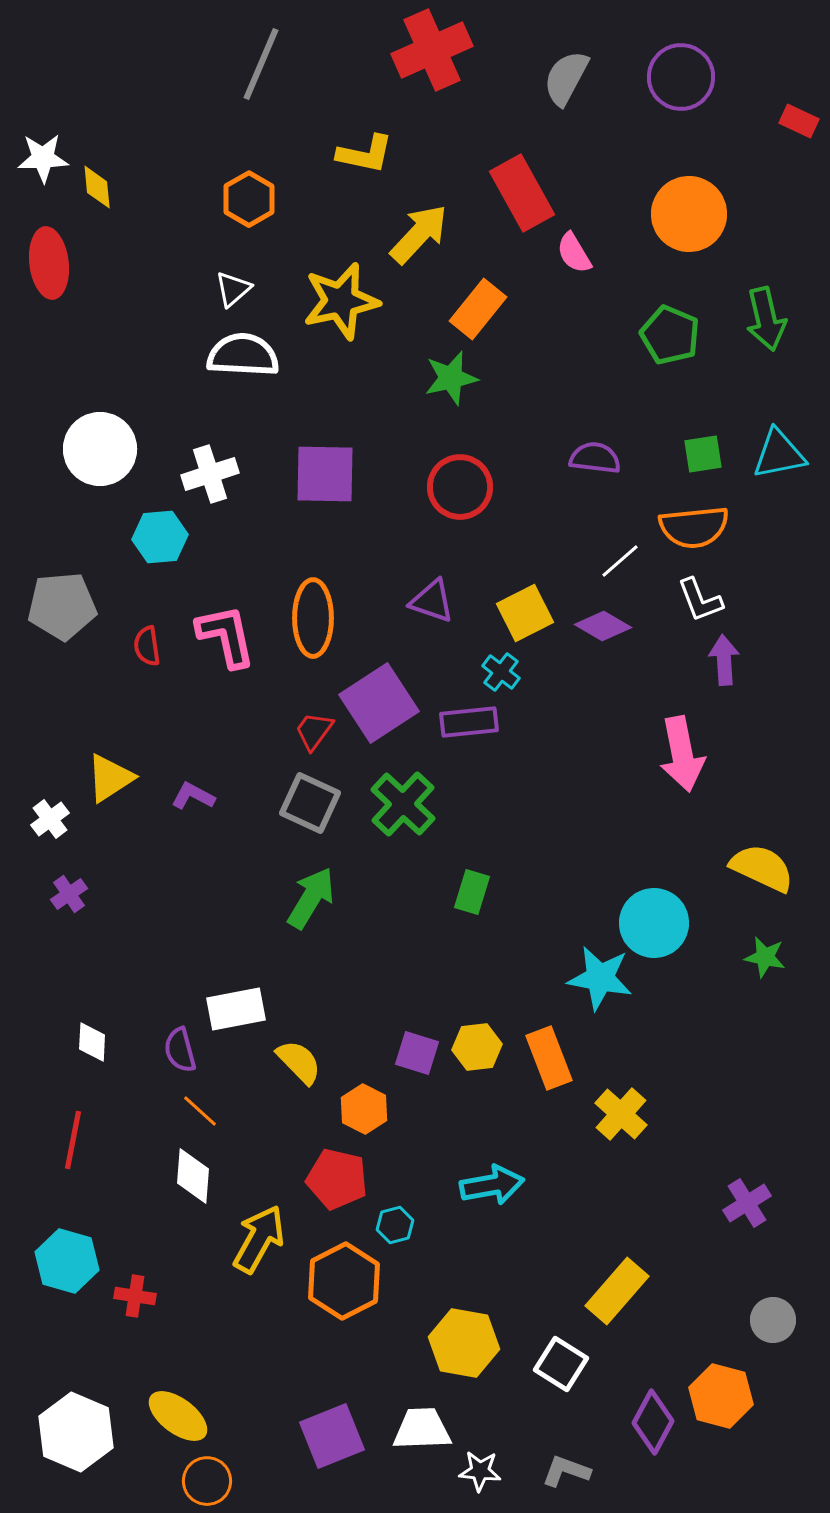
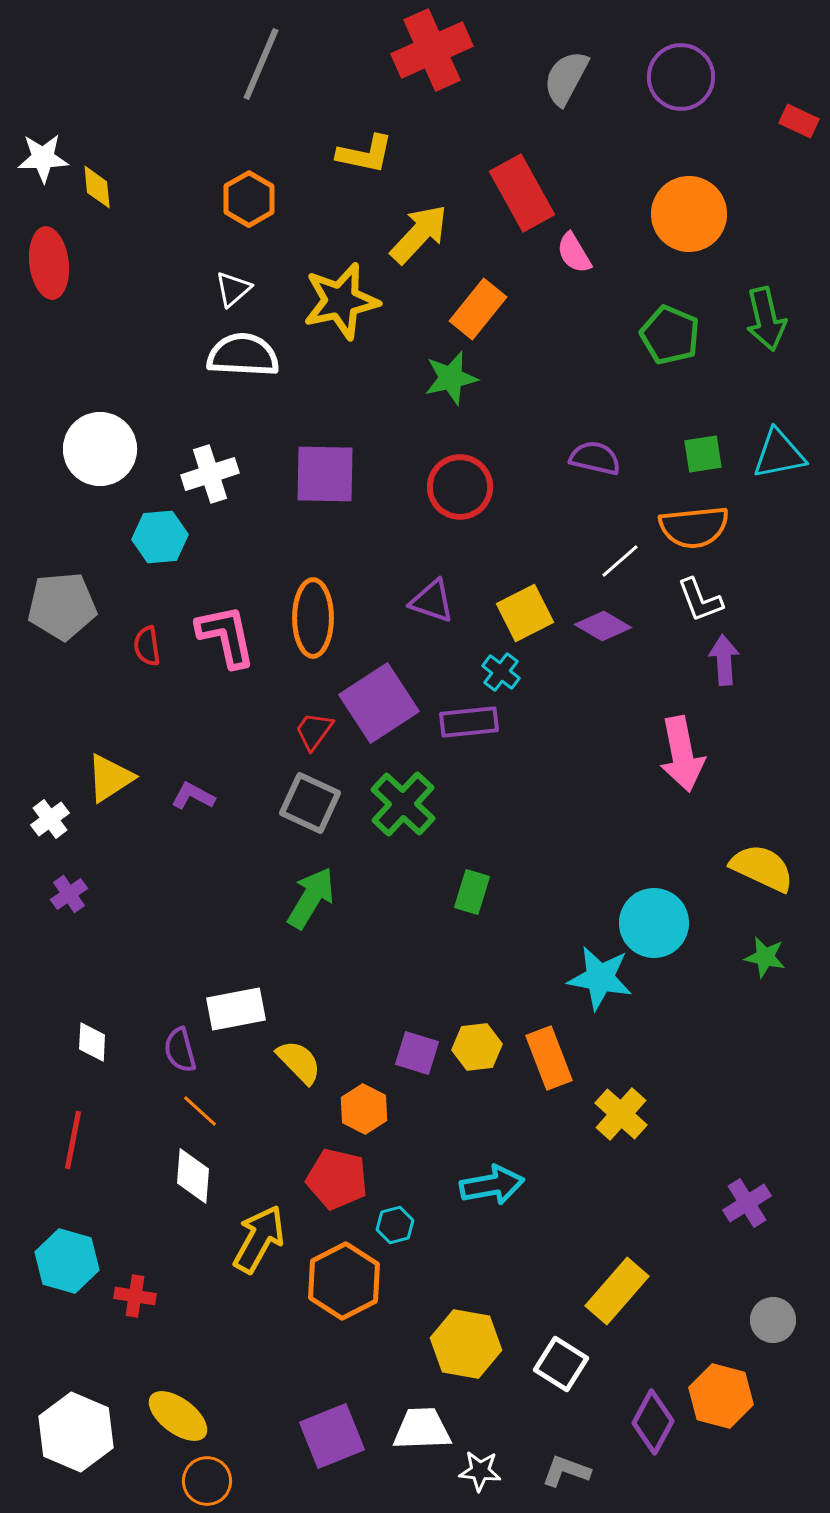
purple semicircle at (595, 458): rotated 6 degrees clockwise
yellow hexagon at (464, 1343): moved 2 px right, 1 px down
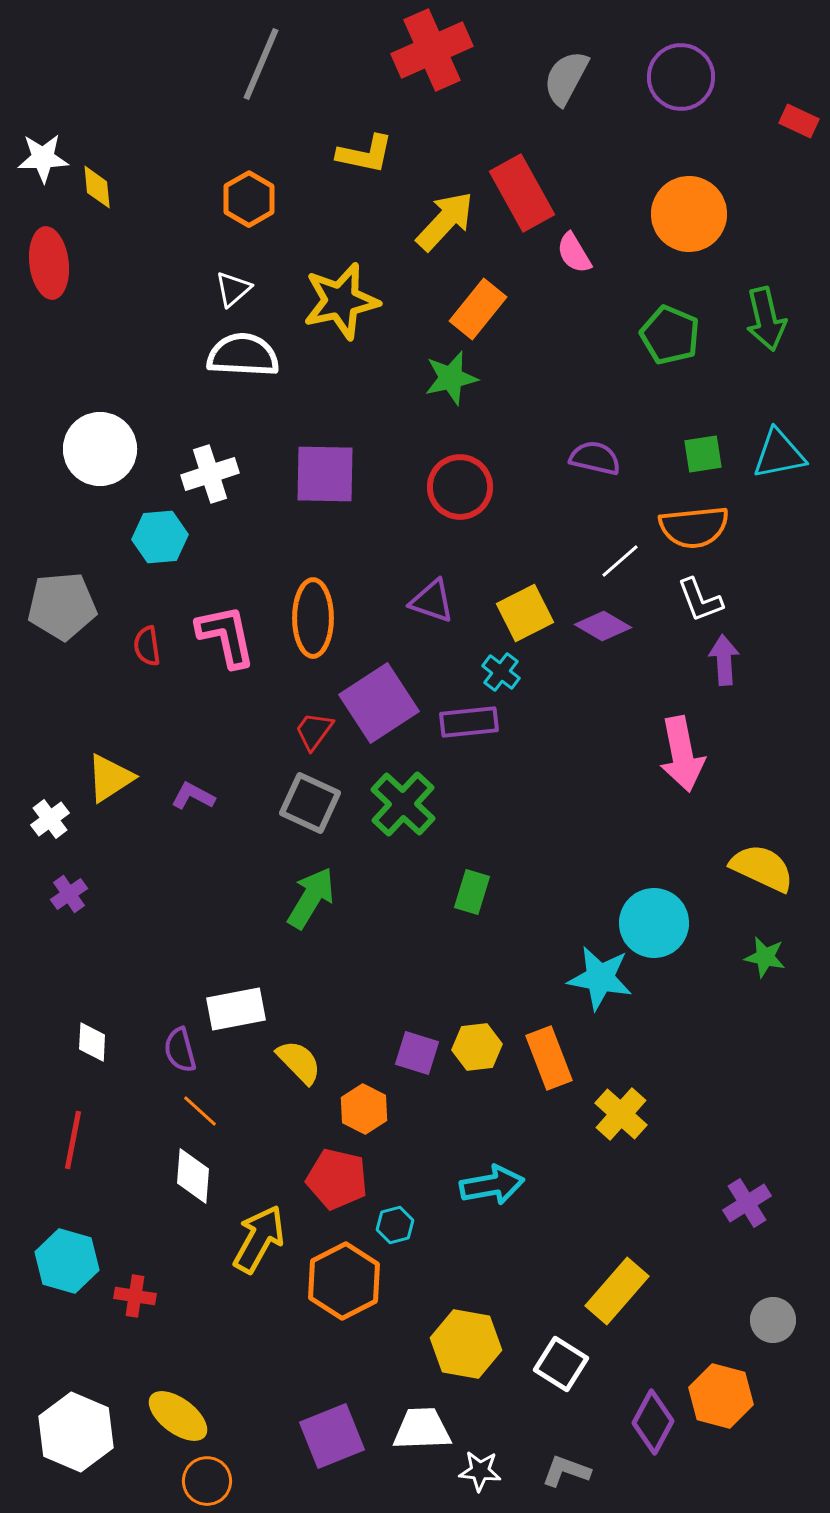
yellow arrow at (419, 234): moved 26 px right, 13 px up
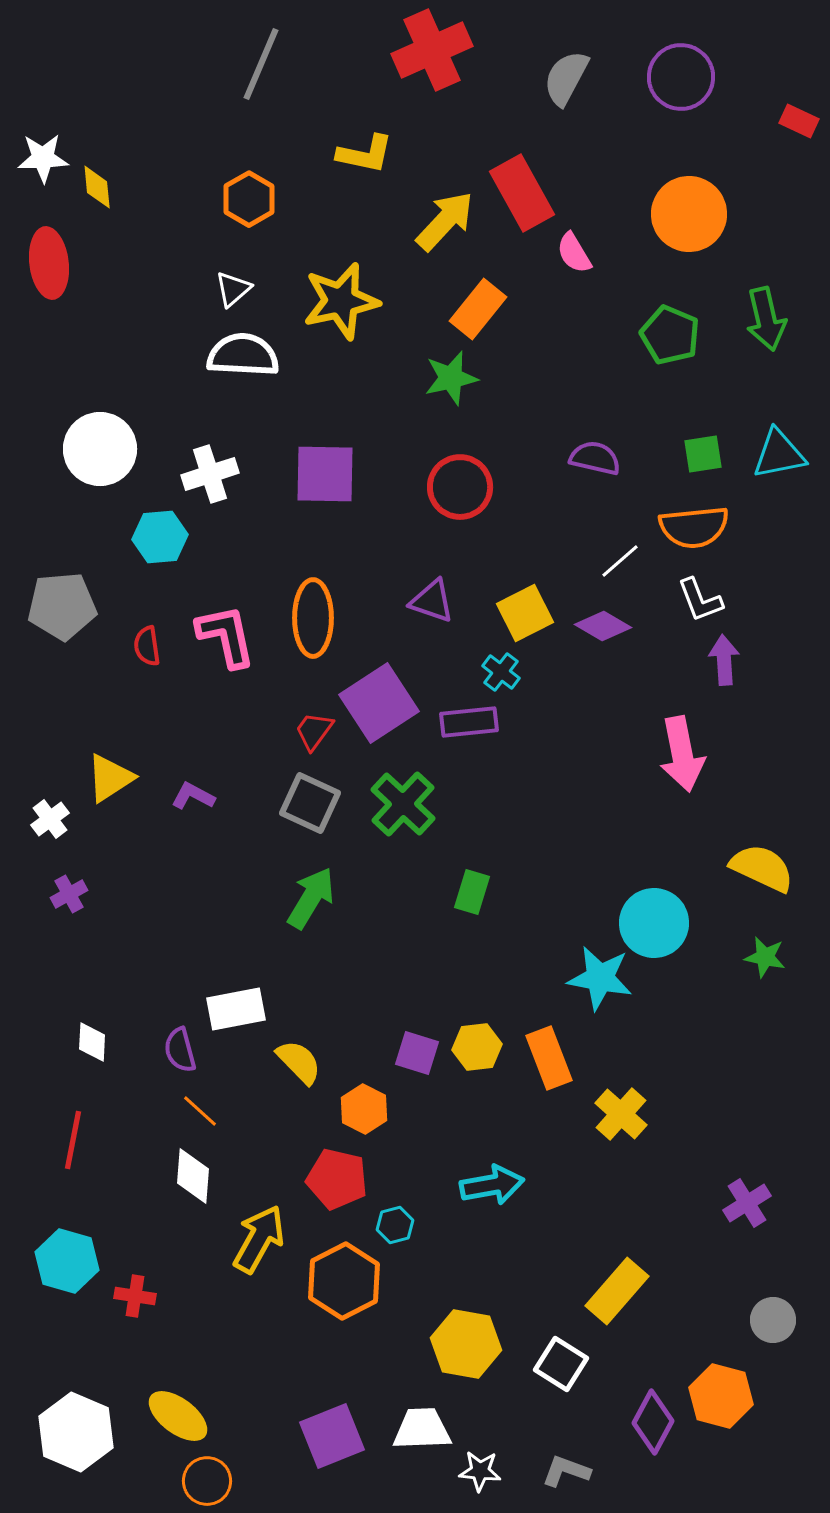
purple cross at (69, 894): rotated 6 degrees clockwise
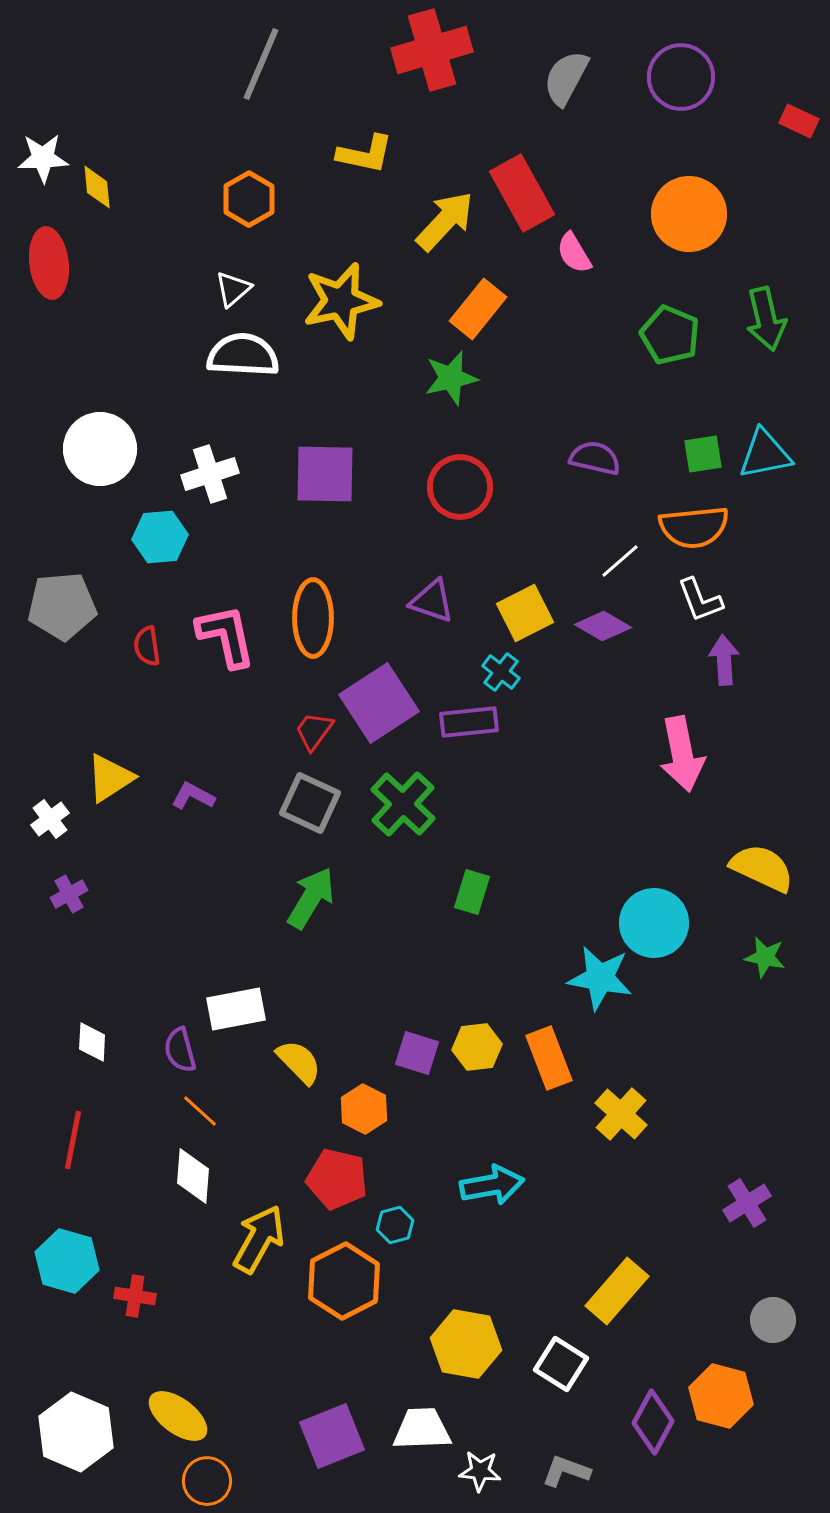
red cross at (432, 50): rotated 8 degrees clockwise
cyan triangle at (779, 454): moved 14 px left
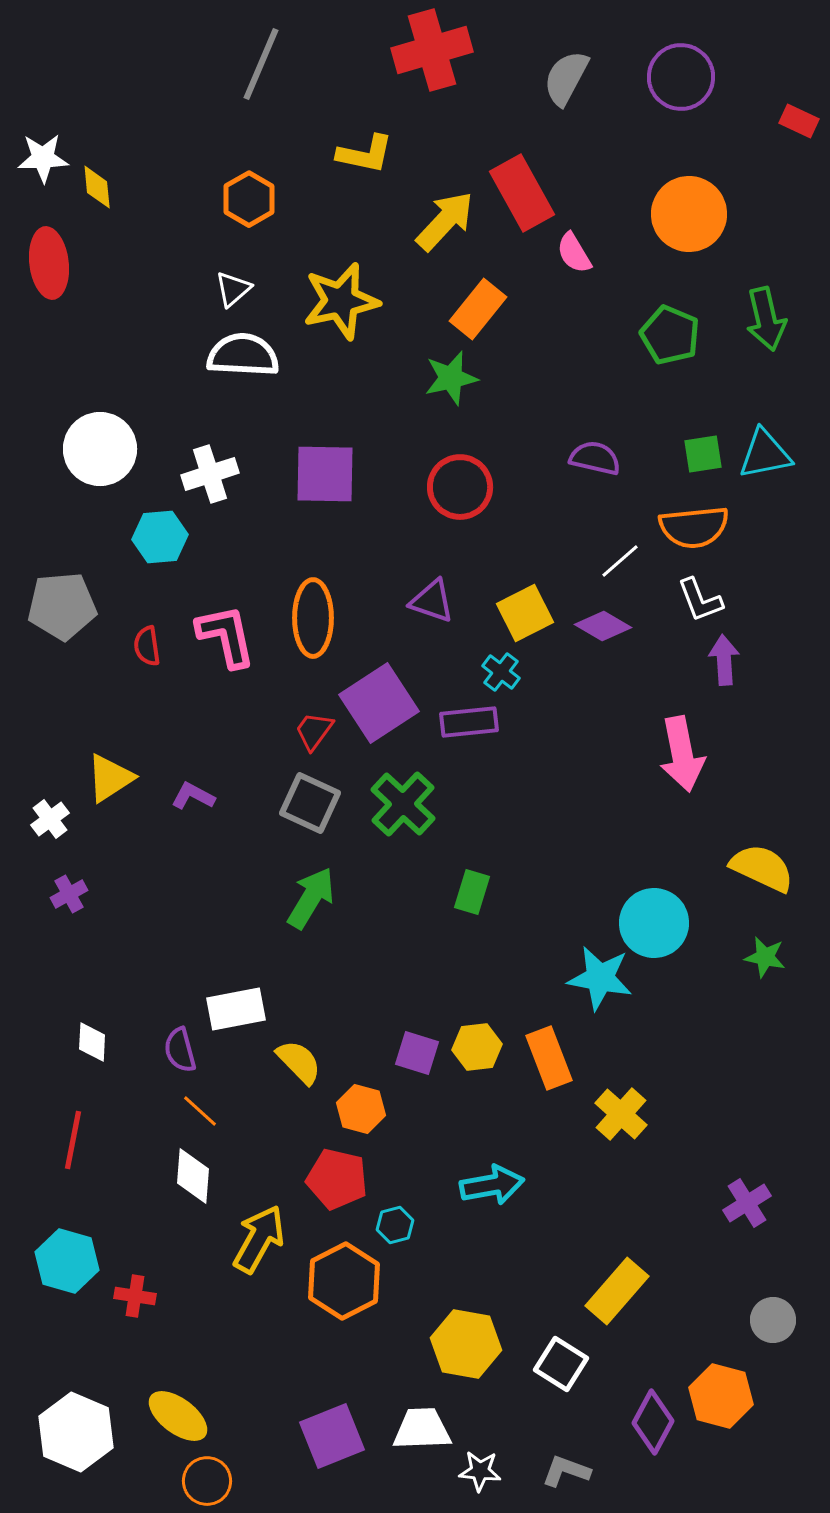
orange hexagon at (364, 1109): moved 3 px left; rotated 12 degrees counterclockwise
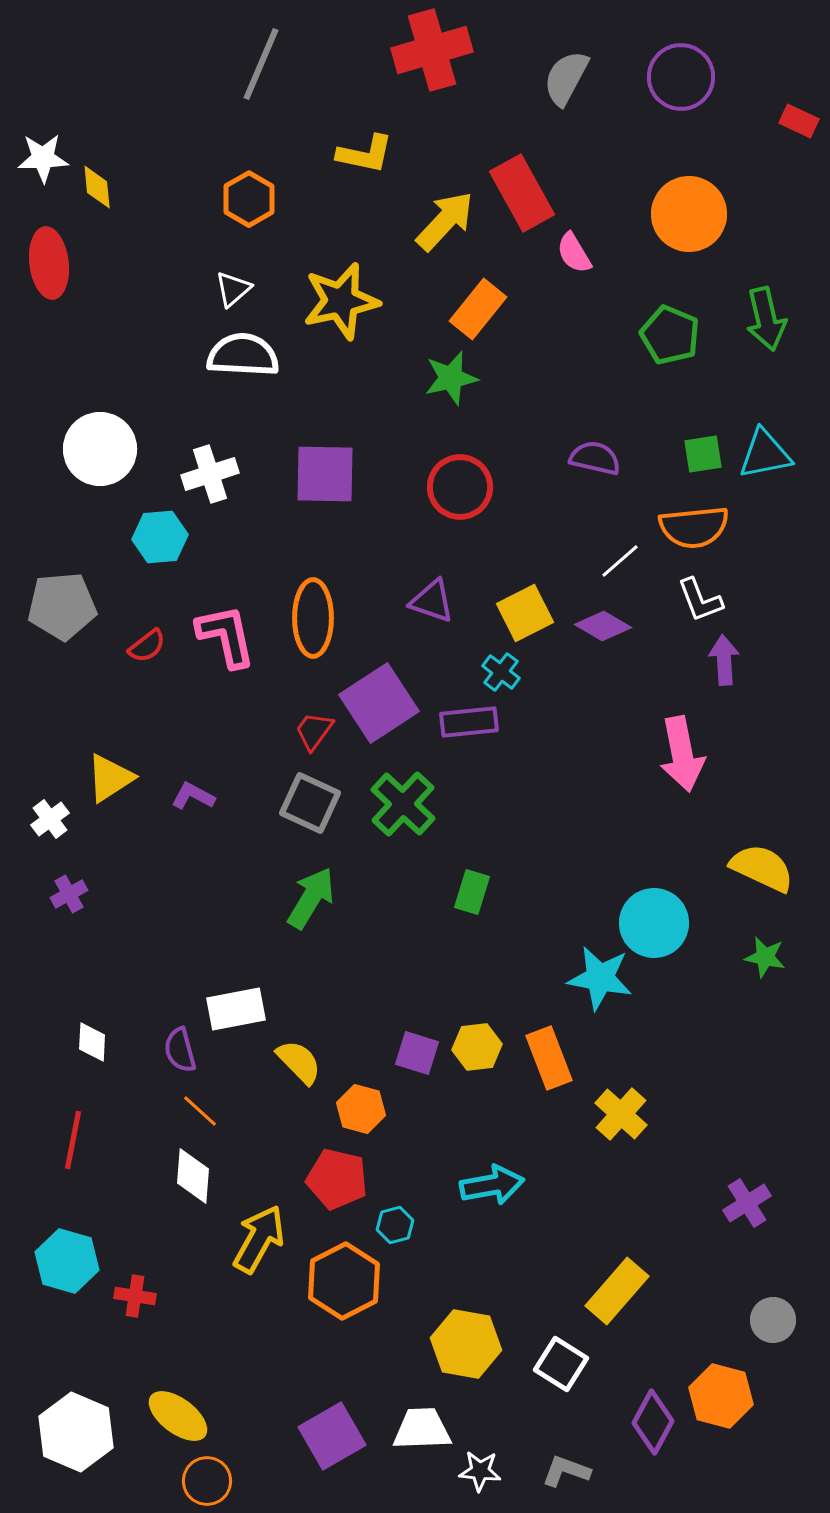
red semicircle at (147, 646): rotated 120 degrees counterclockwise
purple square at (332, 1436): rotated 8 degrees counterclockwise
